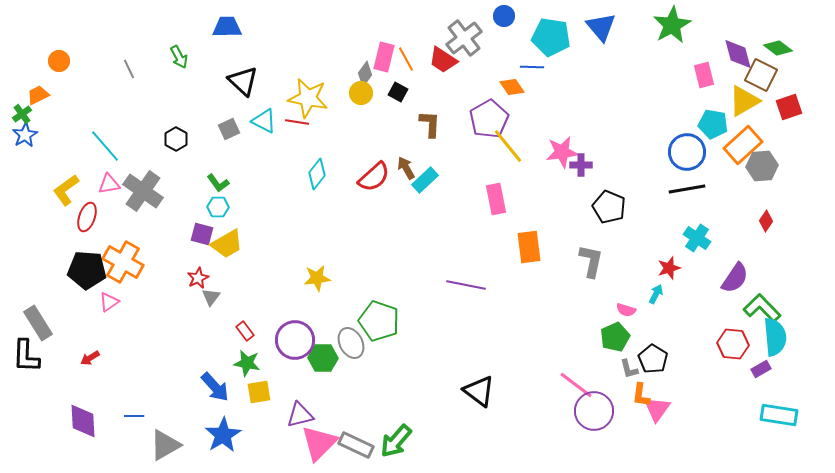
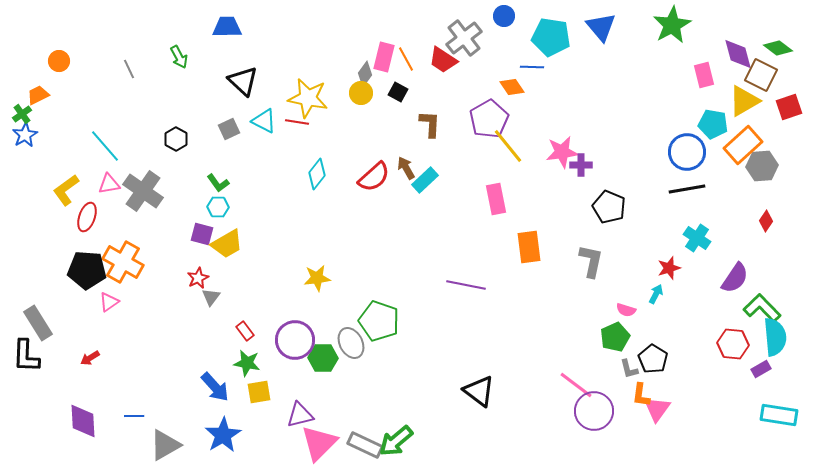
green arrow at (396, 441): rotated 9 degrees clockwise
gray rectangle at (356, 445): moved 9 px right
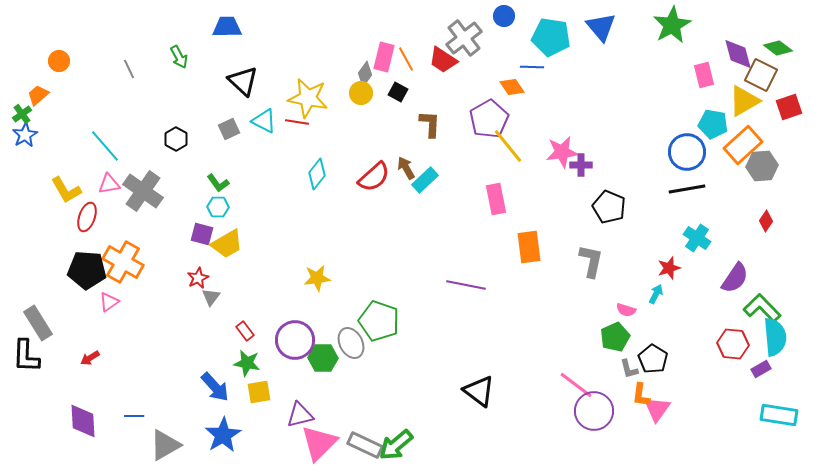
orange trapezoid at (38, 95): rotated 15 degrees counterclockwise
yellow L-shape at (66, 190): rotated 84 degrees counterclockwise
green arrow at (396, 441): moved 4 px down
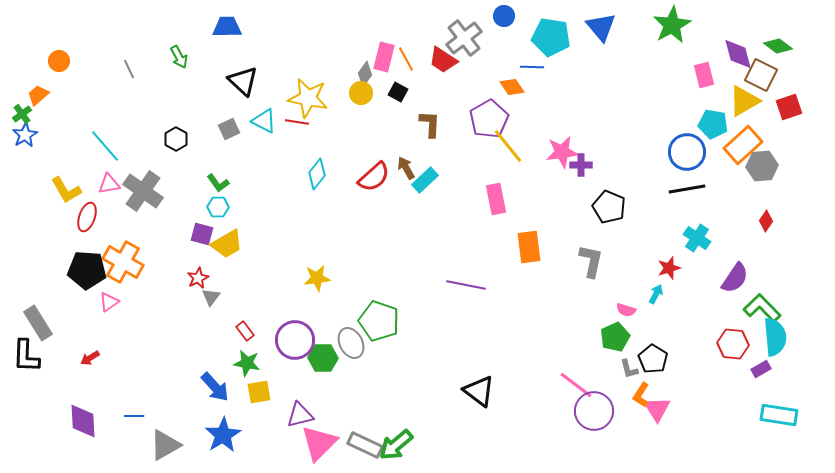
green diamond at (778, 48): moved 2 px up
orange L-shape at (641, 395): rotated 25 degrees clockwise
pink triangle at (657, 409): rotated 8 degrees counterclockwise
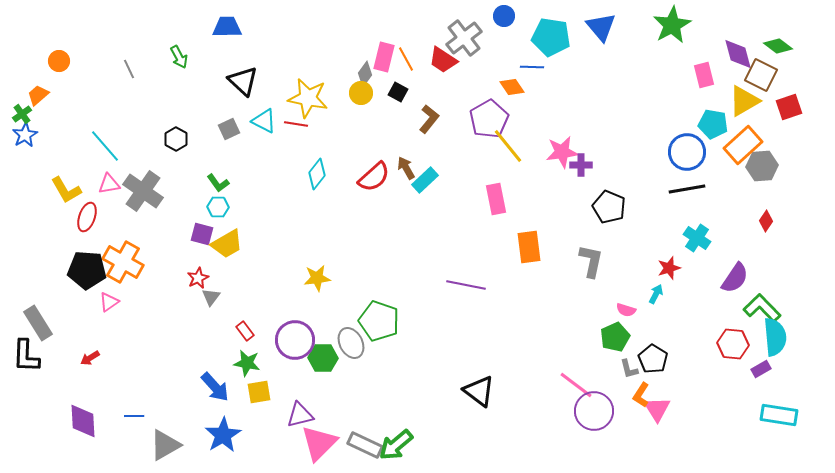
red line at (297, 122): moved 1 px left, 2 px down
brown L-shape at (430, 124): moved 1 px left, 5 px up; rotated 36 degrees clockwise
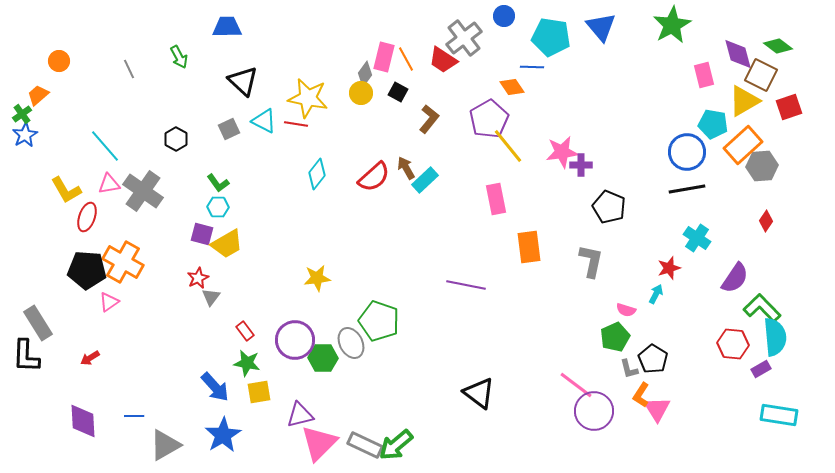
black triangle at (479, 391): moved 2 px down
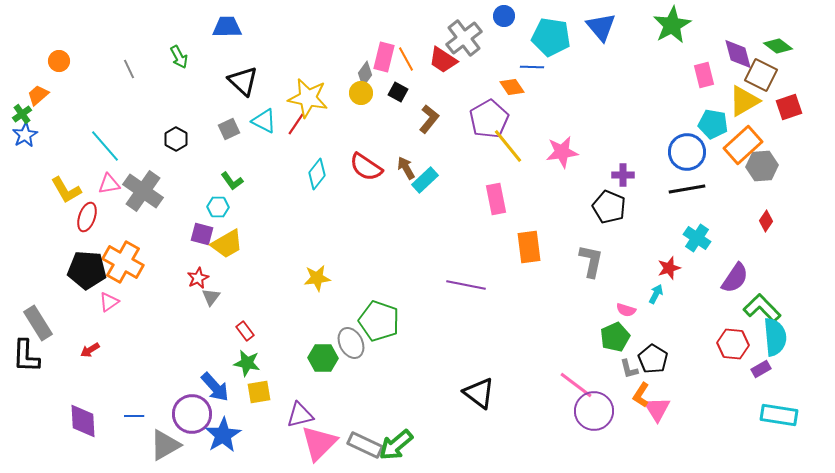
red line at (296, 124): rotated 65 degrees counterclockwise
purple cross at (581, 165): moved 42 px right, 10 px down
red semicircle at (374, 177): moved 8 px left, 10 px up; rotated 76 degrees clockwise
green L-shape at (218, 183): moved 14 px right, 2 px up
purple circle at (295, 340): moved 103 px left, 74 px down
red arrow at (90, 358): moved 8 px up
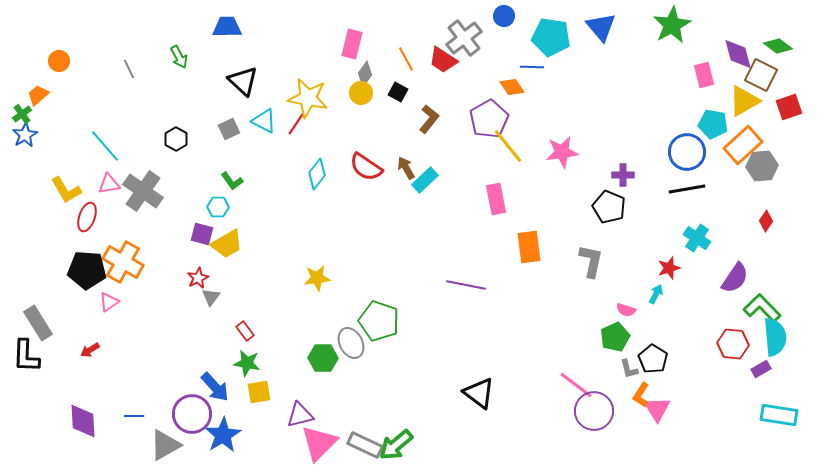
pink rectangle at (384, 57): moved 32 px left, 13 px up
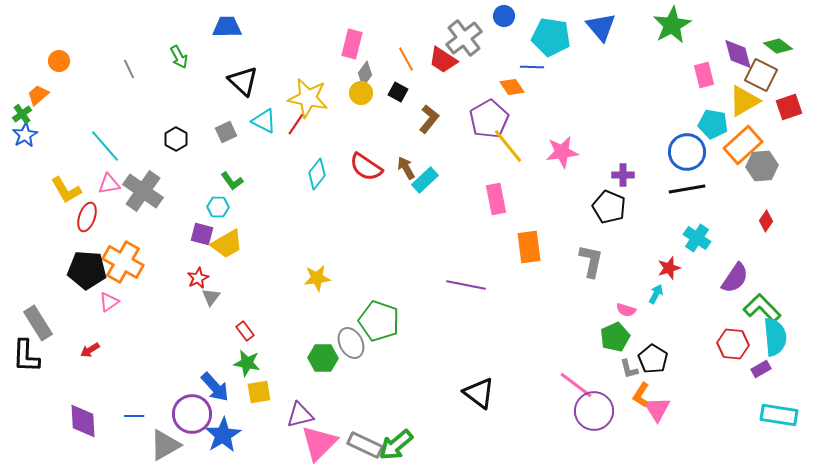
gray square at (229, 129): moved 3 px left, 3 px down
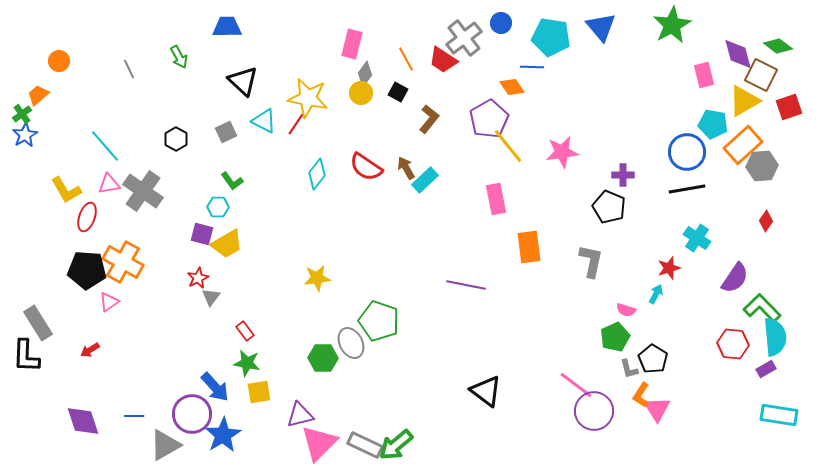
blue circle at (504, 16): moved 3 px left, 7 px down
purple rectangle at (761, 369): moved 5 px right
black triangle at (479, 393): moved 7 px right, 2 px up
purple diamond at (83, 421): rotated 15 degrees counterclockwise
